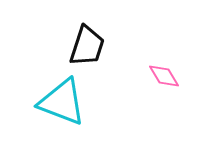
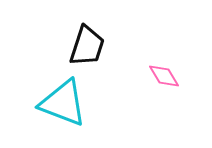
cyan triangle: moved 1 px right, 1 px down
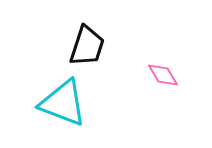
pink diamond: moved 1 px left, 1 px up
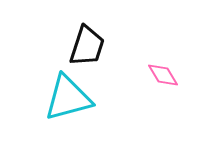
cyan triangle: moved 5 px right, 5 px up; rotated 36 degrees counterclockwise
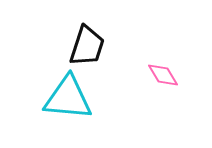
cyan triangle: rotated 20 degrees clockwise
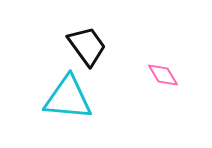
black trapezoid: rotated 54 degrees counterclockwise
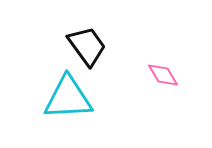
cyan triangle: rotated 8 degrees counterclockwise
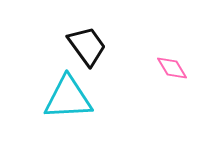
pink diamond: moved 9 px right, 7 px up
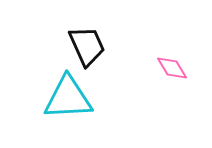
black trapezoid: rotated 12 degrees clockwise
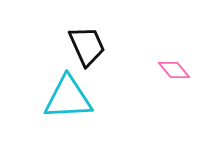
pink diamond: moved 2 px right, 2 px down; rotated 8 degrees counterclockwise
